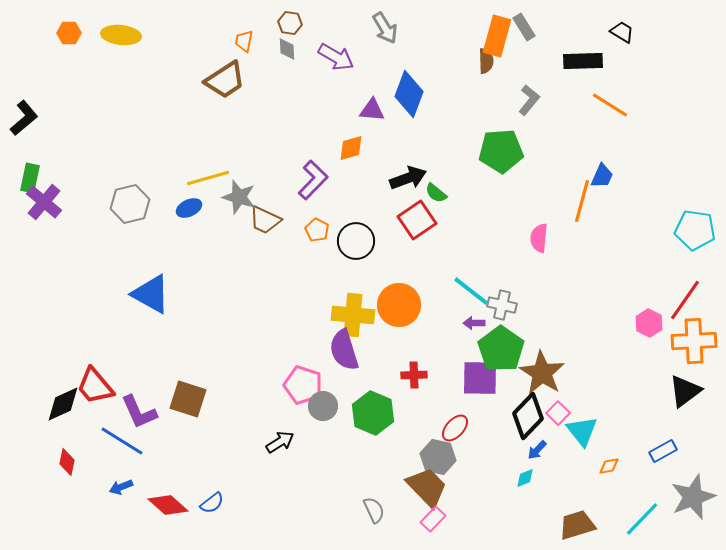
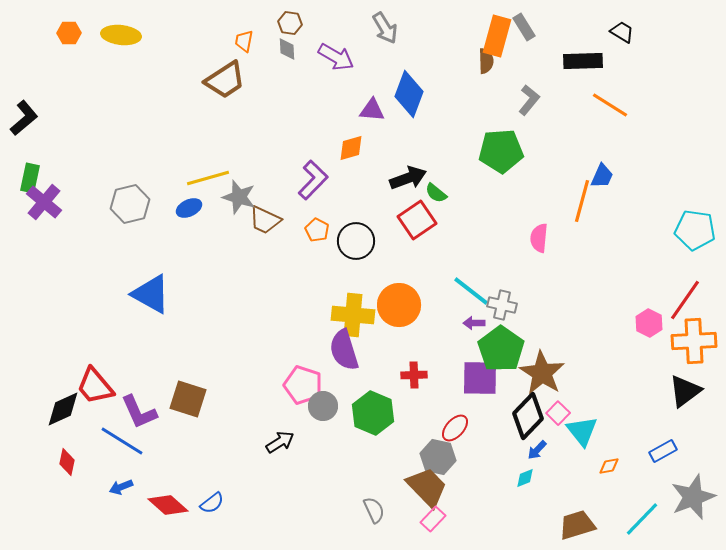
black diamond at (63, 404): moved 5 px down
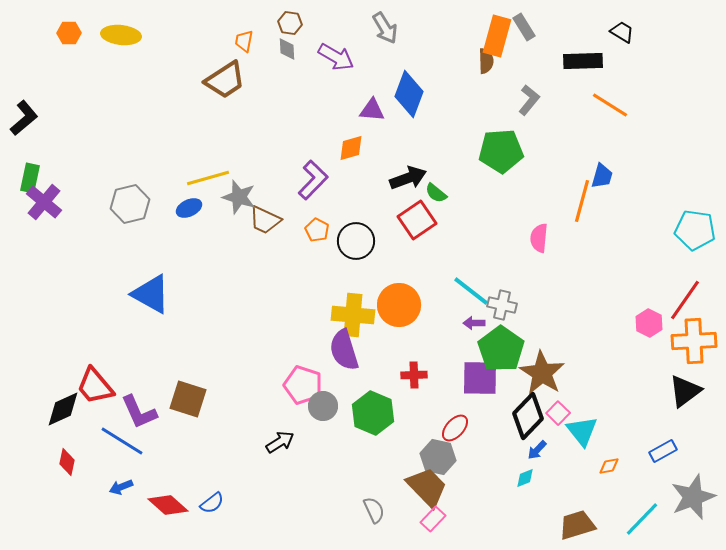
blue trapezoid at (602, 176): rotated 8 degrees counterclockwise
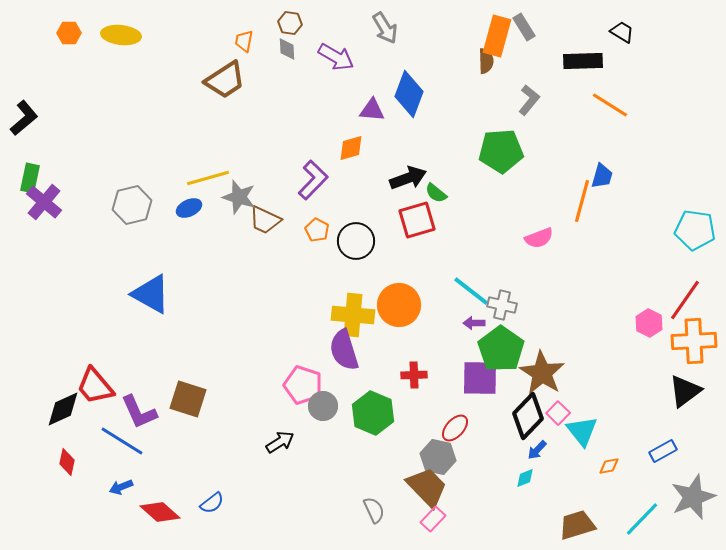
gray hexagon at (130, 204): moved 2 px right, 1 px down
red square at (417, 220): rotated 18 degrees clockwise
pink semicircle at (539, 238): rotated 116 degrees counterclockwise
red diamond at (168, 505): moved 8 px left, 7 px down
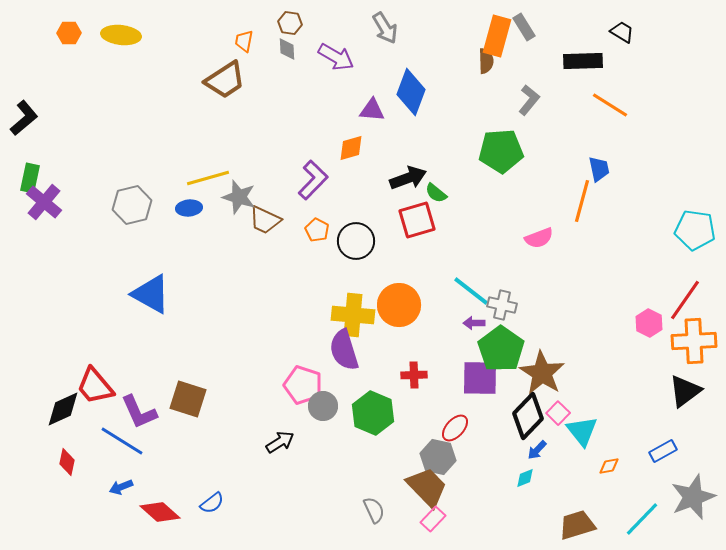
blue diamond at (409, 94): moved 2 px right, 2 px up
blue trapezoid at (602, 176): moved 3 px left, 7 px up; rotated 28 degrees counterclockwise
blue ellipse at (189, 208): rotated 20 degrees clockwise
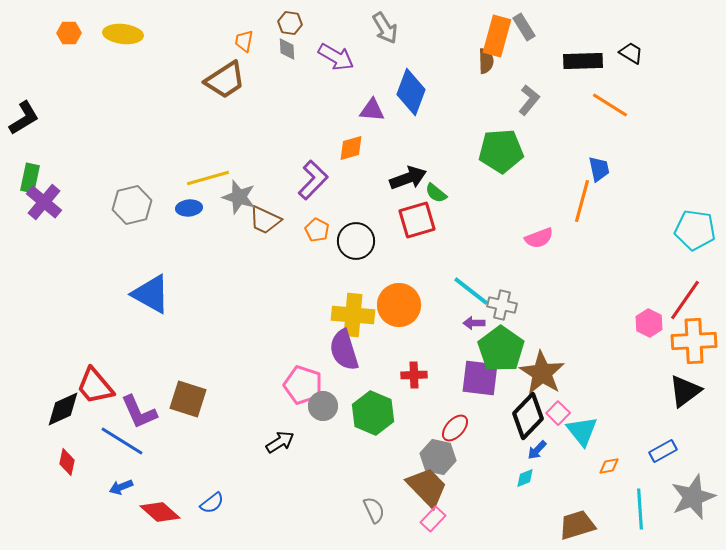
black trapezoid at (622, 32): moved 9 px right, 21 px down
yellow ellipse at (121, 35): moved 2 px right, 1 px up
black L-shape at (24, 118): rotated 9 degrees clockwise
purple square at (480, 378): rotated 6 degrees clockwise
cyan line at (642, 519): moved 2 px left, 10 px up; rotated 48 degrees counterclockwise
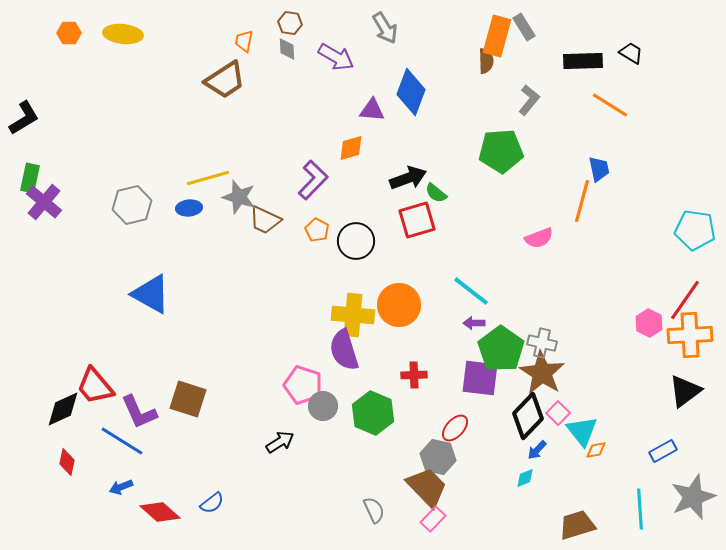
gray cross at (502, 305): moved 40 px right, 38 px down
orange cross at (694, 341): moved 4 px left, 6 px up
orange diamond at (609, 466): moved 13 px left, 16 px up
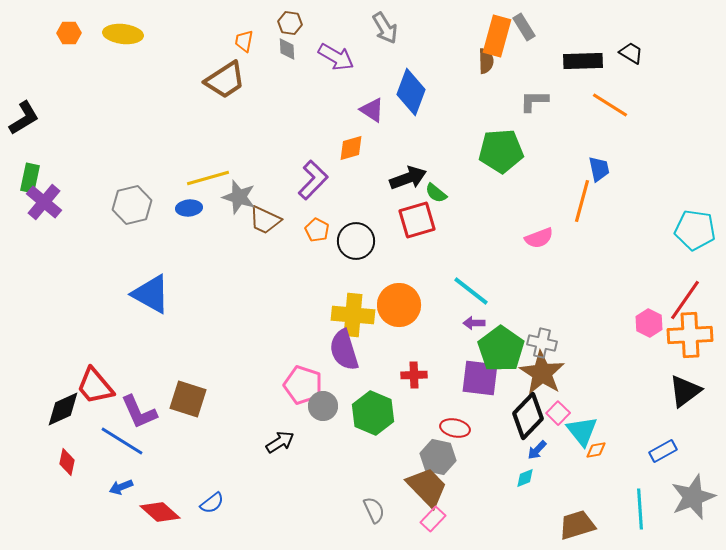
gray L-shape at (529, 100): moved 5 px right, 1 px down; rotated 128 degrees counterclockwise
purple triangle at (372, 110): rotated 28 degrees clockwise
red ellipse at (455, 428): rotated 60 degrees clockwise
